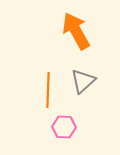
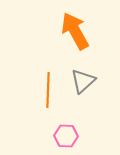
orange arrow: moved 1 px left
pink hexagon: moved 2 px right, 9 px down
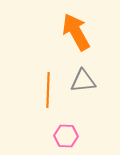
orange arrow: moved 1 px right, 1 px down
gray triangle: rotated 36 degrees clockwise
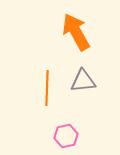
orange line: moved 1 px left, 2 px up
pink hexagon: rotated 15 degrees counterclockwise
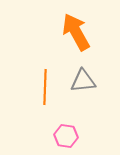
orange line: moved 2 px left, 1 px up
pink hexagon: rotated 20 degrees clockwise
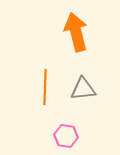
orange arrow: rotated 15 degrees clockwise
gray triangle: moved 8 px down
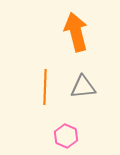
gray triangle: moved 2 px up
pink hexagon: rotated 15 degrees clockwise
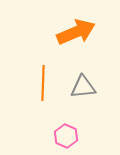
orange arrow: rotated 81 degrees clockwise
orange line: moved 2 px left, 4 px up
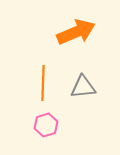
pink hexagon: moved 20 px left, 11 px up; rotated 20 degrees clockwise
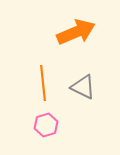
orange line: rotated 8 degrees counterclockwise
gray triangle: rotated 32 degrees clockwise
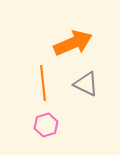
orange arrow: moved 3 px left, 11 px down
gray triangle: moved 3 px right, 3 px up
